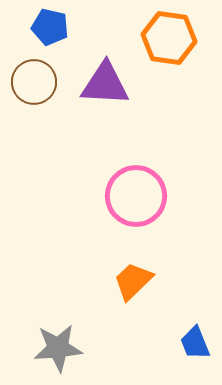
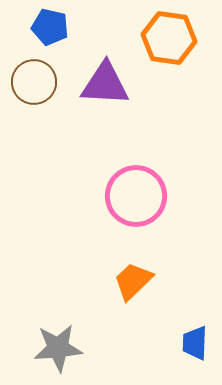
blue trapezoid: rotated 24 degrees clockwise
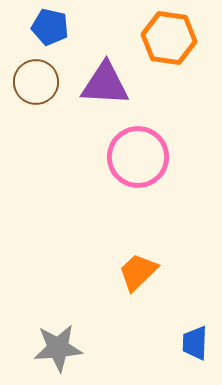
brown circle: moved 2 px right
pink circle: moved 2 px right, 39 px up
orange trapezoid: moved 5 px right, 9 px up
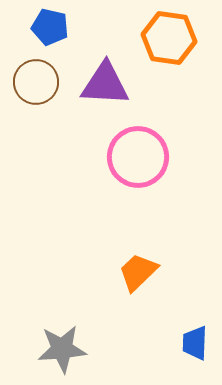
gray star: moved 4 px right, 1 px down
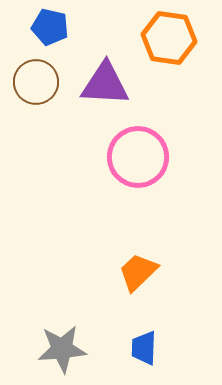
blue trapezoid: moved 51 px left, 5 px down
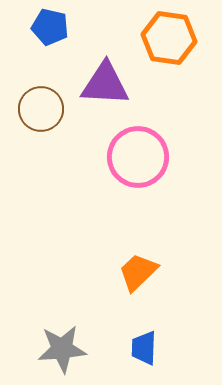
brown circle: moved 5 px right, 27 px down
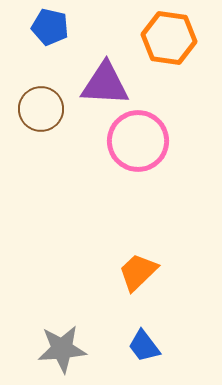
pink circle: moved 16 px up
blue trapezoid: moved 2 px up; rotated 39 degrees counterclockwise
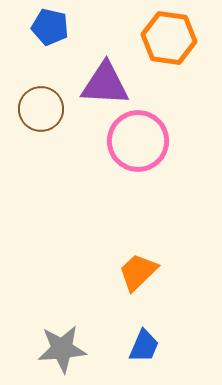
blue trapezoid: rotated 120 degrees counterclockwise
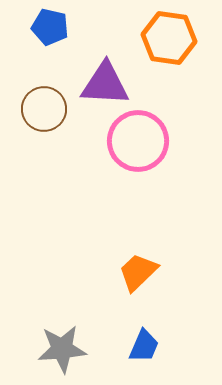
brown circle: moved 3 px right
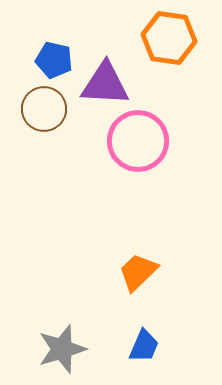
blue pentagon: moved 4 px right, 33 px down
gray star: rotated 12 degrees counterclockwise
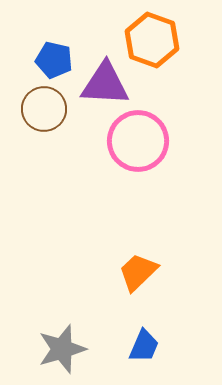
orange hexagon: moved 17 px left, 2 px down; rotated 12 degrees clockwise
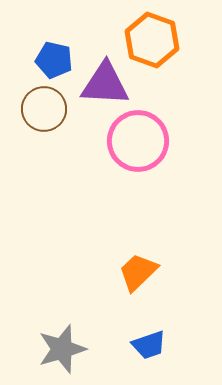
blue trapezoid: moved 5 px right, 1 px up; rotated 48 degrees clockwise
